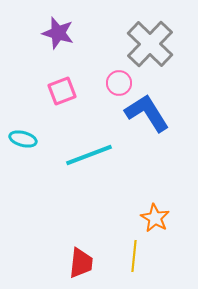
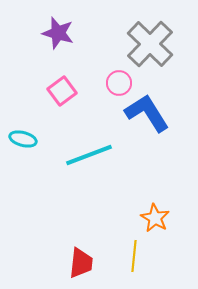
pink square: rotated 16 degrees counterclockwise
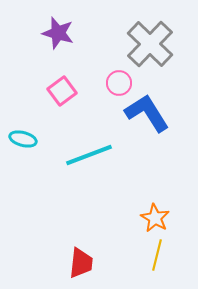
yellow line: moved 23 px right, 1 px up; rotated 8 degrees clockwise
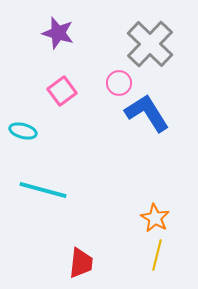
cyan ellipse: moved 8 px up
cyan line: moved 46 px left, 35 px down; rotated 36 degrees clockwise
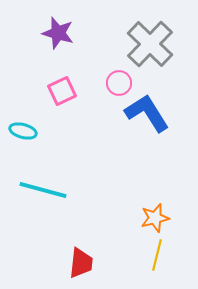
pink square: rotated 12 degrees clockwise
orange star: rotated 28 degrees clockwise
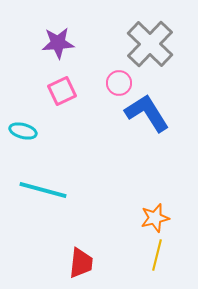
purple star: moved 10 px down; rotated 20 degrees counterclockwise
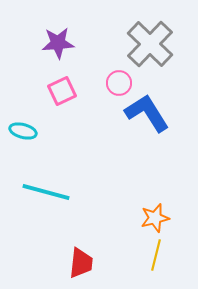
cyan line: moved 3 px right, 2 px down
yellow line: moved 1 px left
